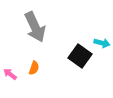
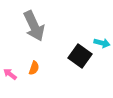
gray arrow: moved 1 px left, 1 px up
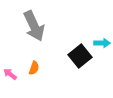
cyan arrow: rotated 14 degrees counterclockwise
black square: rotated 15 degrees clockwise
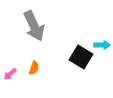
cyan arrow: moved 2 px down
black square: moved 1 px right, 1 px down; rotated 20 degrees counterclockwise
pink arrow: rotated 80 degrees counterclockwise
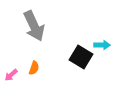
pink arrow: moved 1 px right, 1 px down
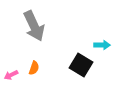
black square: moved 8 px down
pink arrow: rotated 16 degrees clockwise
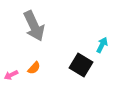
cyan arrow: rotated 63 degrees counterclockwise
orange semicircle: rotated 24 degrees clockwise
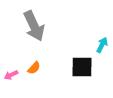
black square: moved 1 px right, 2 px down; rotated 30 degrees counterclockwise
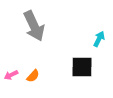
cyan arrow: moved 3 px left, 6 px up
orange semicircle: moved 1 px left, 8 px down
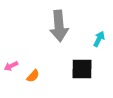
gray arrow: moved 25 px right; rotated 20 degrees clockwise
black square: moved 2 px down
pink arrow: moved 9 px up
